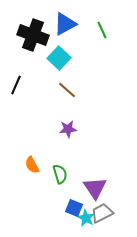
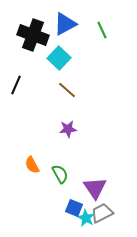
green semicircle: rotated 12 degrees counterclockwise
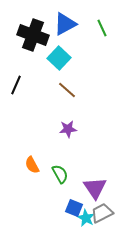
green line: moved 2 px up
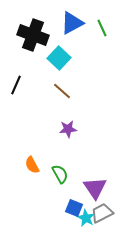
blue triangle: moved 7 px right, 1 px up
brown line: moved 5 px left, 1 px down
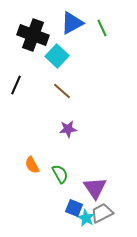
cyan square: moved 2 px left, 2 px up
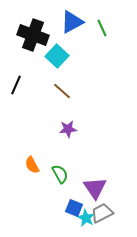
blue triangle: moved 1 px up
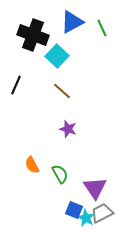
purple star: rotated 24 degrees clockwise
blue square: moved 2 px down
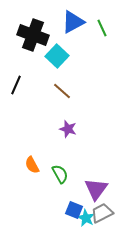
blue triangle: moved 1 px right
purple triangle: moved 1 px right, 1 px down; rotated 10 degrees clockwise
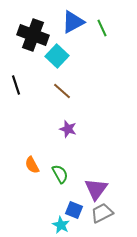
black line: rotated 42 degrees counterclockwise
cyan star: moved 25 px left, 7 px down
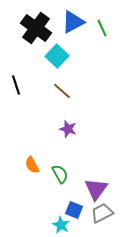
black cross: moved 3 px right, 7 px up; rotated 16 degrees clockwise
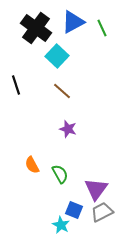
gray trapezoid: moved 1 px up
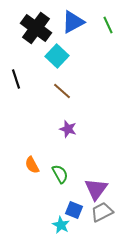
green line: moved 6 px right, 3 px up
black line: moved 6 px up
